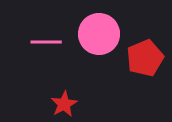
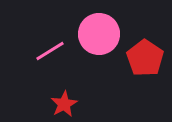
pink line: moved 4 px right, 9 px down; rotated 32 degrees counterclockwise
red pentagon: rotated 15 degrees counterclockwise
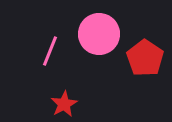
pink line: rotated 36 degrees counterclockwise
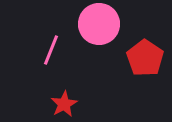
pink circle: moved 10 px up
pink line: moved 1 px right, 1 px up
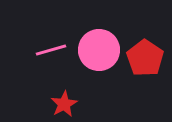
pink circle: moved 26 px down
pink line: rotated 52 degrees clockwise
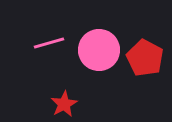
pink line: moved 2 px left, 7 px up
red pentagon: rotated 6 degrees counterclockwise
